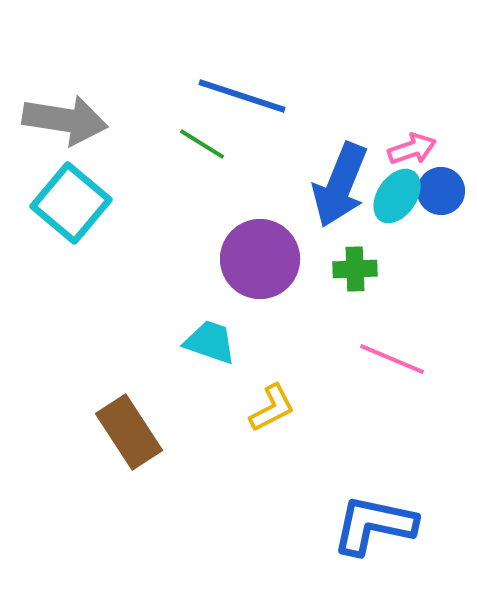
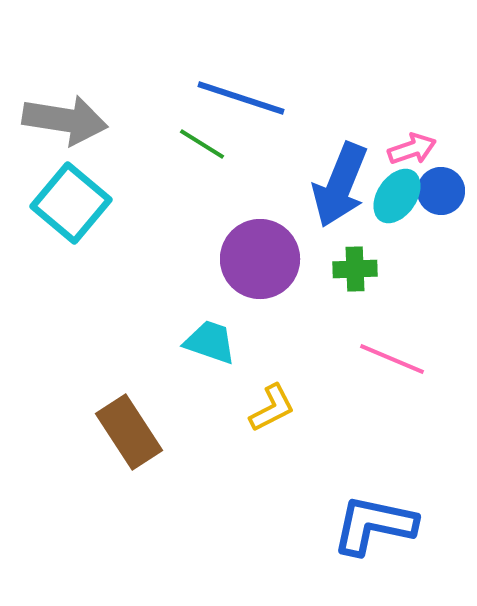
blue line: moved 1 px left, 2 px down
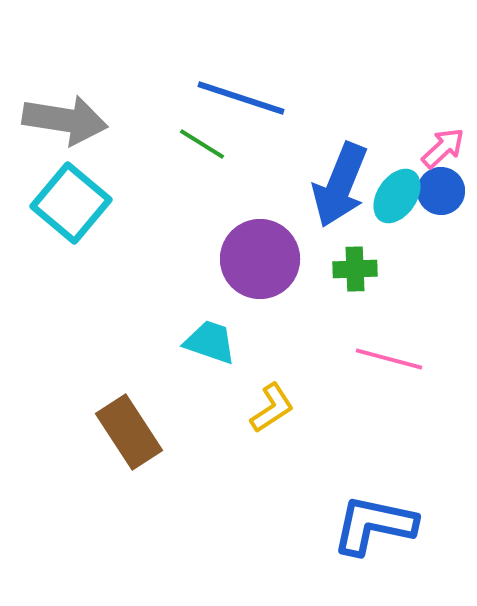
pink arrow: moved 31 px right, 1 px up; rotated 24 degrees counterclockwise
pink line: moved 3 px left; rotated 8 degrees counterclockwise
yellow L-shape: rotated 6 degrees counterclockwise
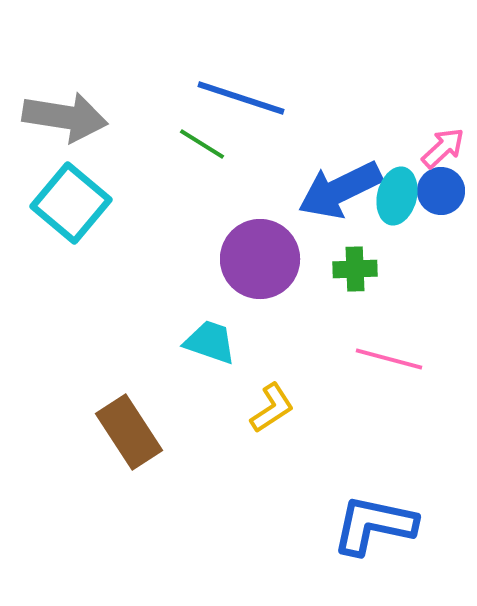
gray arrow: moved 3 px up
blue arrow: moved 5 px down; rotated 42 degrees clockwise
cyan ellipse: rotated 20 degrees counterclockwise
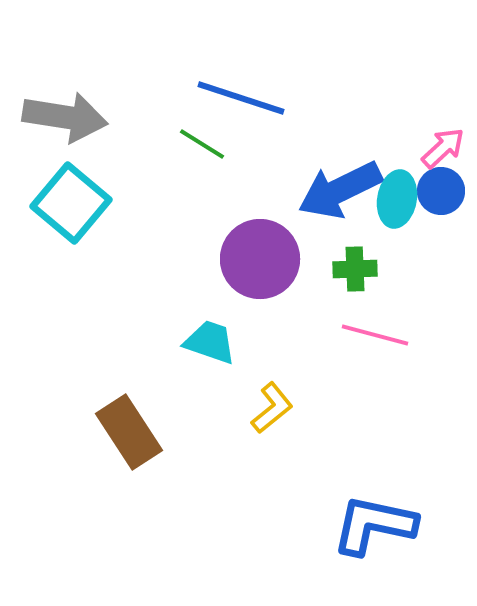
cyan ellipse: moved 3 px down; rotated 4 degrees counterclockwise
pink line: moved 14 px left, 24 px up
yellow L-shape: rotated 6 degrees counterclockwise
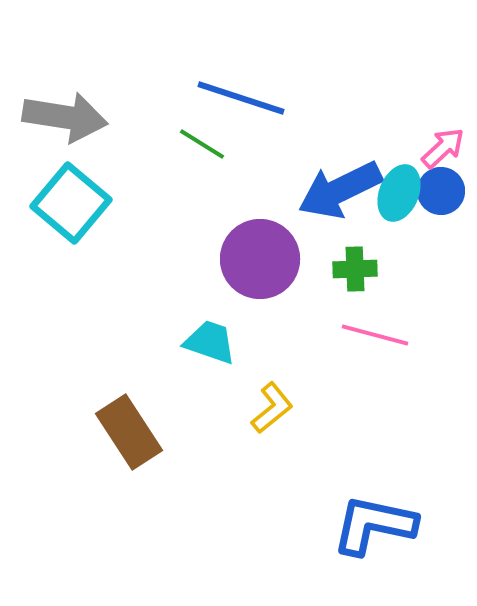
cyan ellipse: moved 2 px right, 6 px up; rotated 12 degrees clockwise
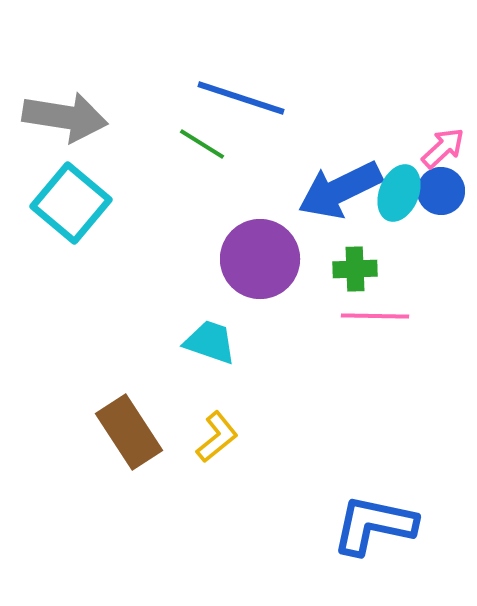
pink line: moved 19 px up; rotated 14 degrees counterclockwise
yellow L-shape: moved 55 px left, 29 px down
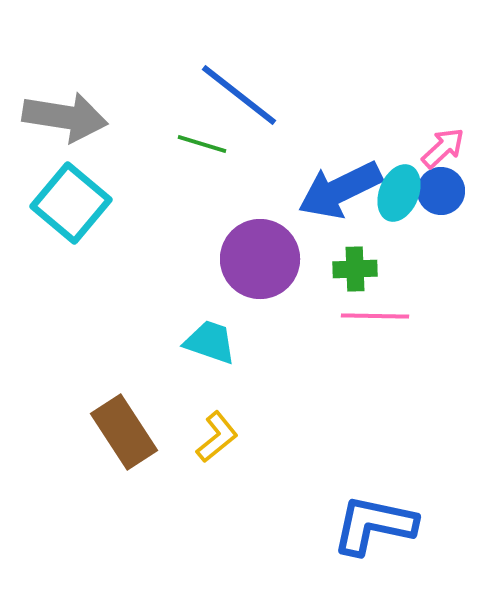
blue line: moved 2 px left, 3 px up; rotated 20 degrees clockwise
green line: rotated 15 degrees counterclockwise
brown rectangle: moved 5 px left
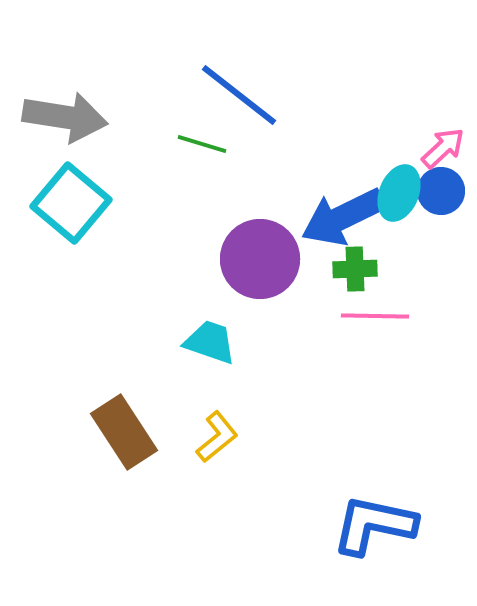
blue arrow: moved 3 px right, 27 px down
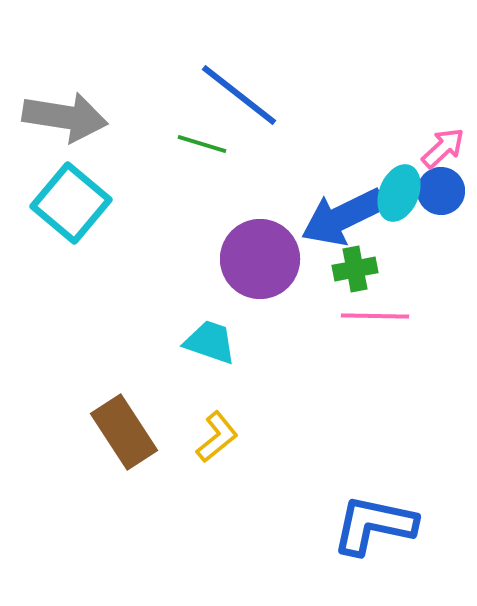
green cross: rotated 9 degrees counterclockwise
